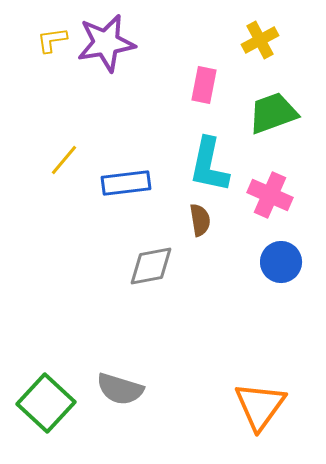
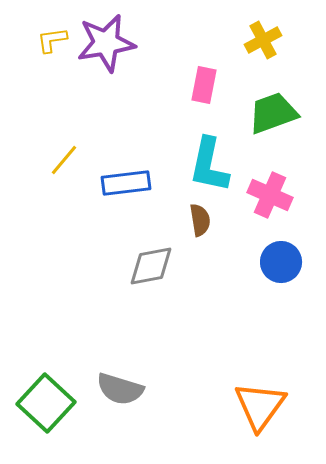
yellow cross: moved 3 px right
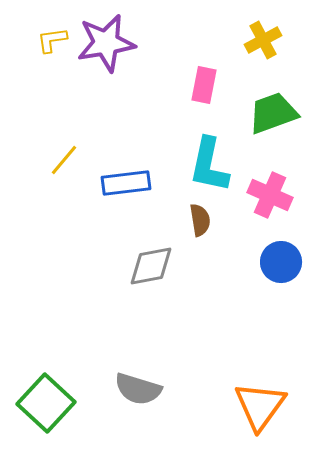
gray semicircle: moved 18 px right
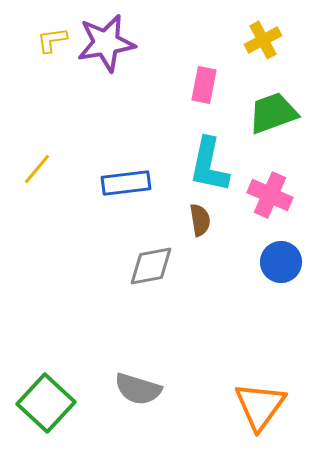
yellow line: moved 27 px left, 9 px down
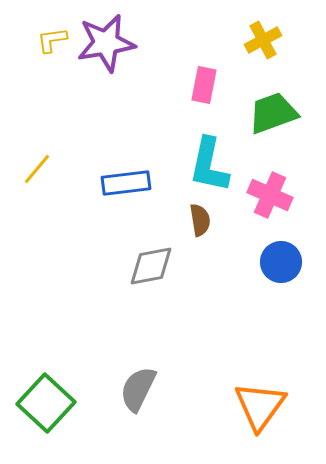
gray semicircle: rotated 99 degrees clockwise
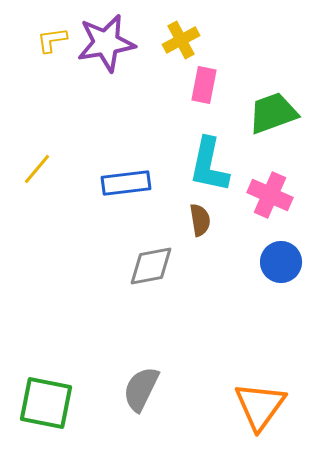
yellow cross: moved 82 px left
gray semicircle: moved 3 px right
green square: rotated 32 degrees counterclockwise
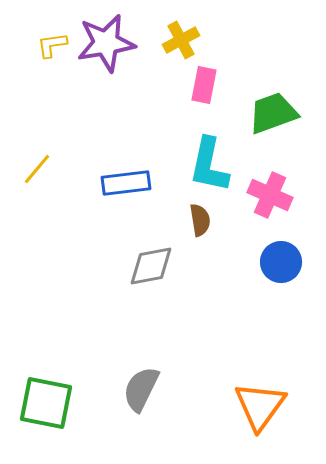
yellow L-shape: moved 5 px down
